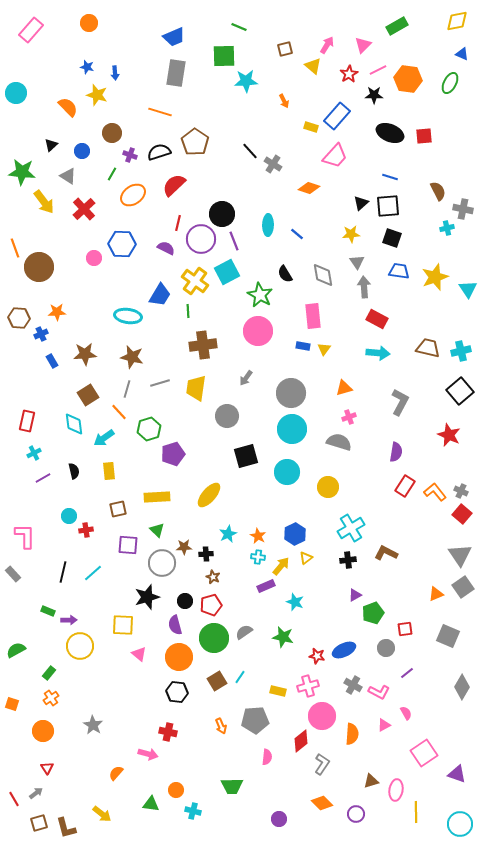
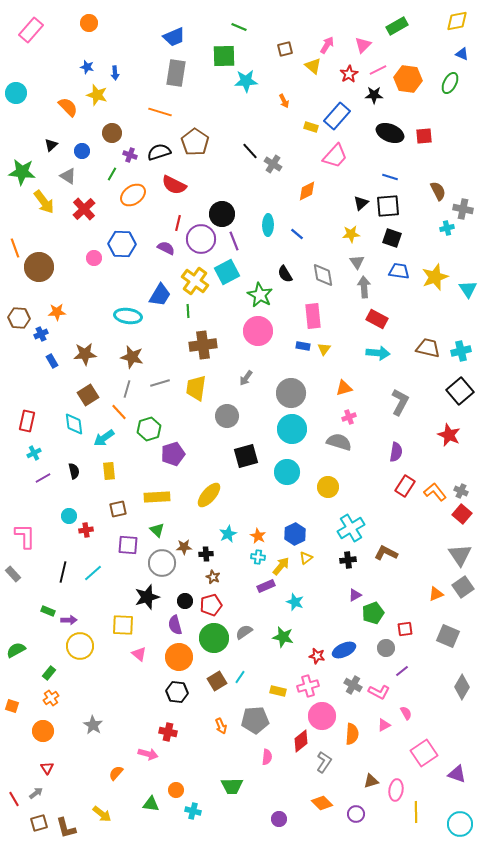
red semicircle at (174, 185): rotated 110 degrees counterclockwise
orange diamond at (309, 188): moved 2 px left, 3 px down; rotated 45 degrees counterclockwise
purple line at (407, 673): moved 5 px left, 2 px up
orange square at (12, 704): moved 2 px down
gray L-shape at (322, 764): moved 2 px right, 2 px up
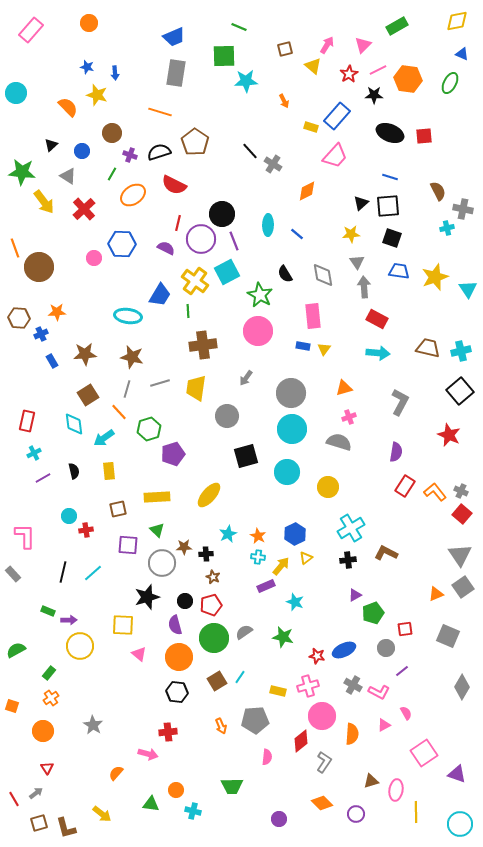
red cross at (168, 732): rotated 18 degrees counterclockwise
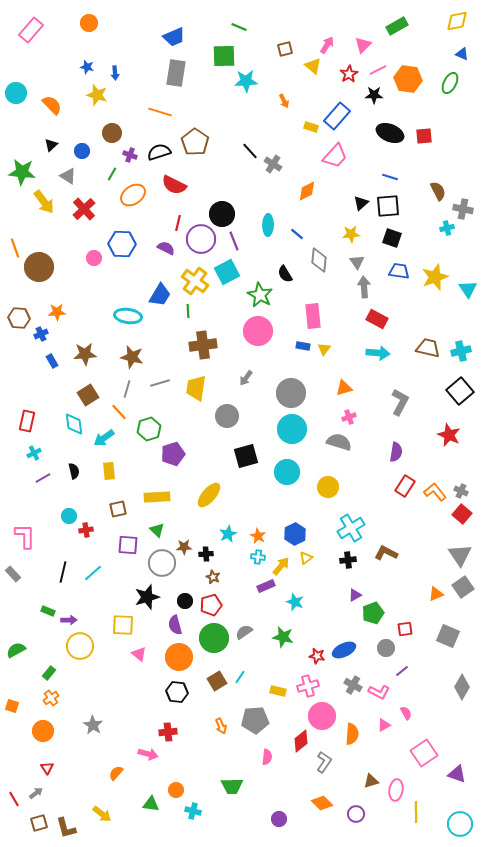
orange semicircle at (68, 107): moved 16 px left, 2 px up
gray diamond at (323, 275): moved 4 px left, 15 px up; rotated 15 degrees clockwise
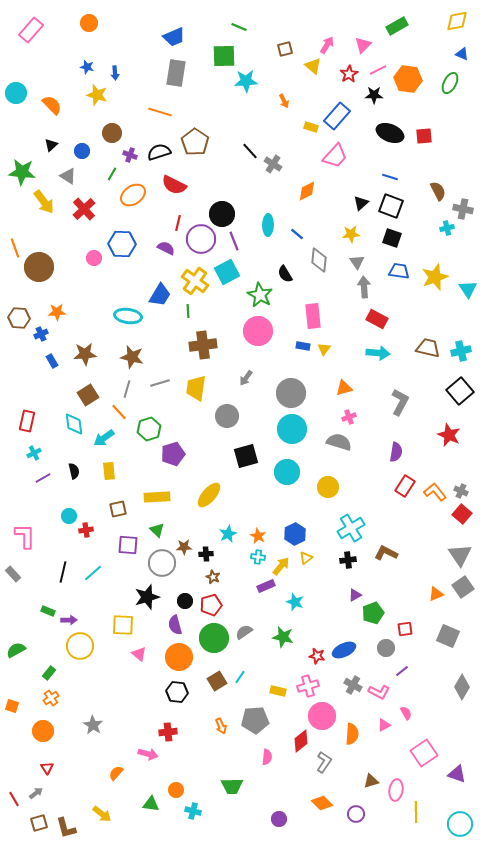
black square at (388, 206): moved 3 px right; rotated 25 degrees clockwise
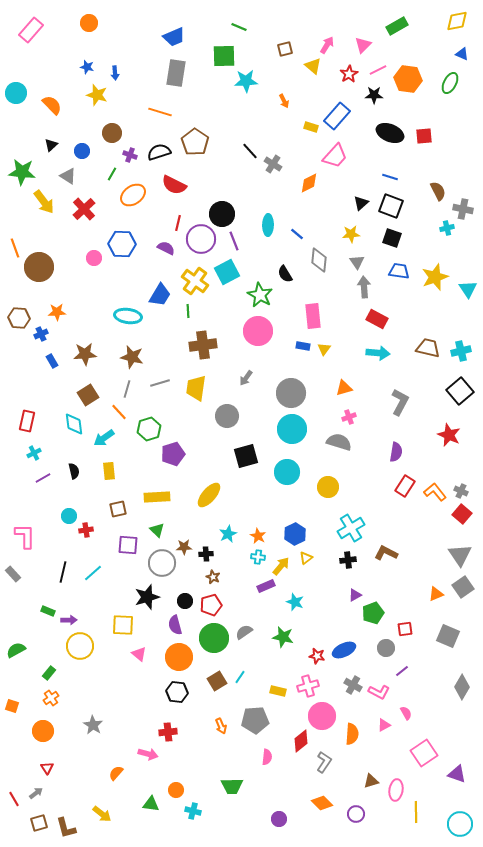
orange diamond at (307, 191): moved 2 px right, 8 px up
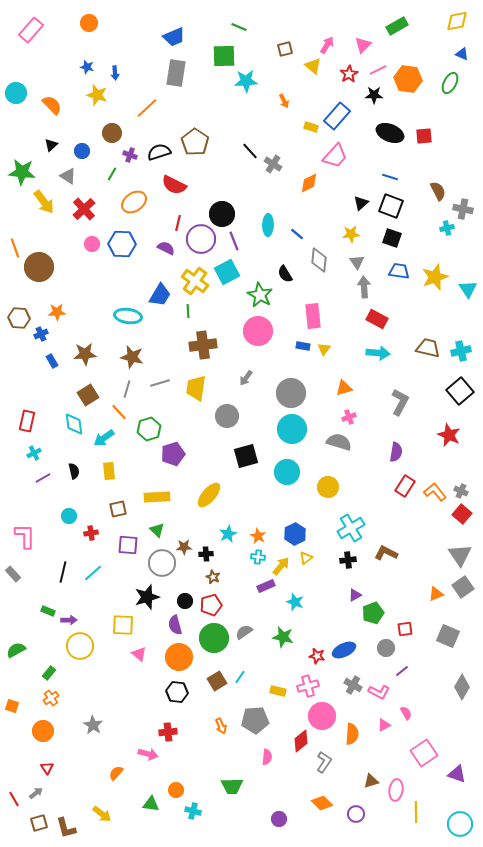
orange line at (160, 112): moved 13 px left, 4 px up; rotated 60 degrees counterclockwise
orange ellipse at (133, 195): moved 1 px right, 7 px down
pink circle at (94, 258): moved 2 px left, 14 px up
red cross at (86, 530): moved 5 px right, 3 px down
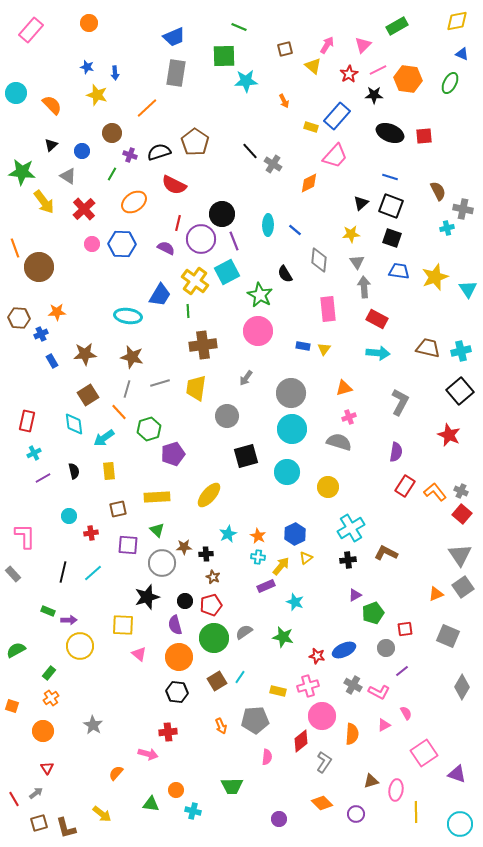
blue line at (297, 234): moved 2 px left, 4 px up
pink rectangle at (313, 316): moved 15 px right, 7 px up
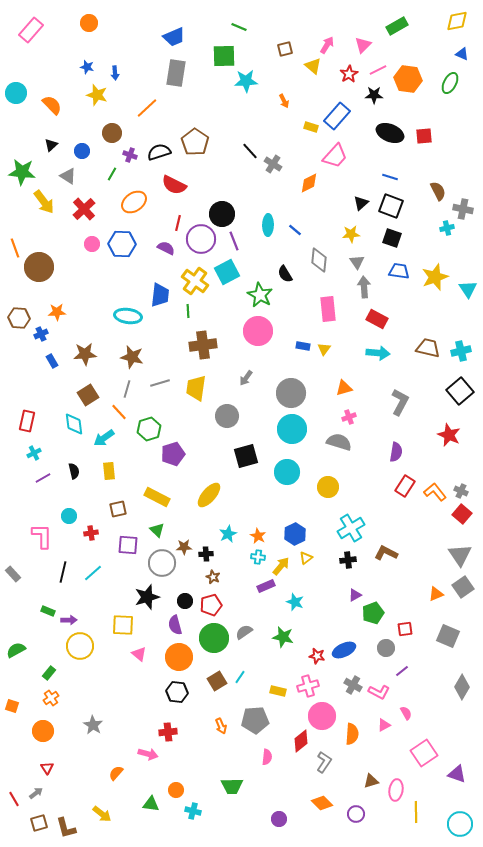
blue trapezoid at (160, 295): rotated 25 degrees counterclockwise
yellow rectangle at (157, 497): rotated 30 degrees clockwise
pink L-shape at (25, 536): moved 17 px right
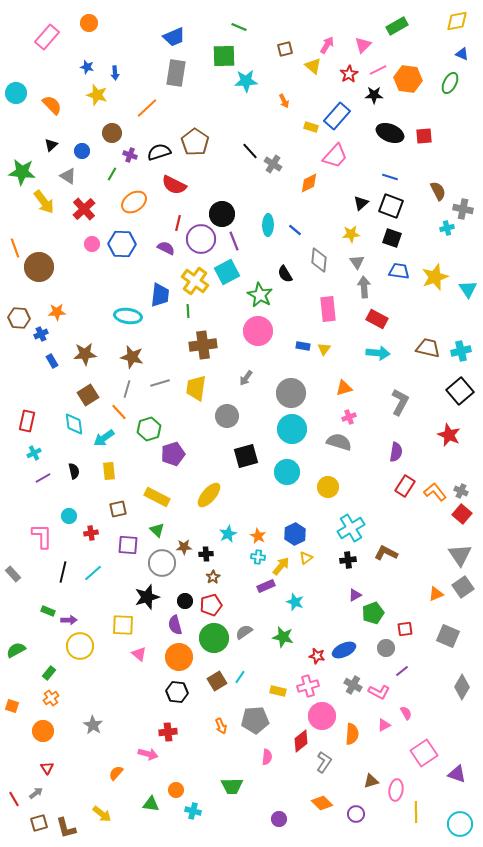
pink rectangle at (31, 30): moved 16 px right, 7 px down
brown star at (213, 577): rotated 16 degrees clockwise
